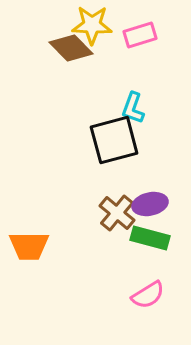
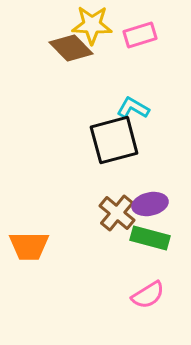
cyan L-shape: rotated 100 degrees clockwise
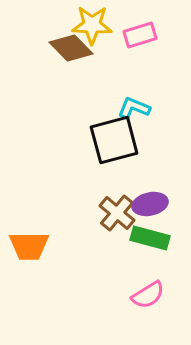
cyan L-shape: moved 1 px right; rotated 8 degrees counterclockwise
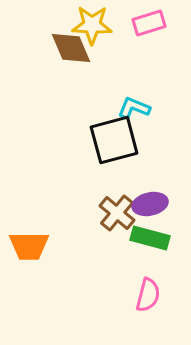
pink rectangle: moved 9 px right, 12 px up
brown diamond: rotated 21 degrees clockwise
pink semicircle: rotated 44 degrees counterclockwise
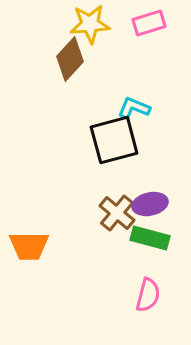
yellow star: moved 2 px left, 1 px up; rotated 6 degrees counterclockwise
brown diamond: moved 1 px left, 11 px down; rotated 66 degrees clockwise
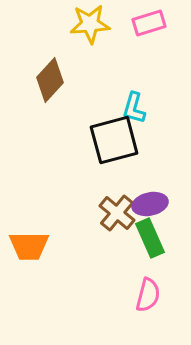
brown diamond: moved 20 px left, 21 px down
cyan L-shape: rotated 96 degrees counterclockwise
green rectangle: rotated 51 degrees clockwise
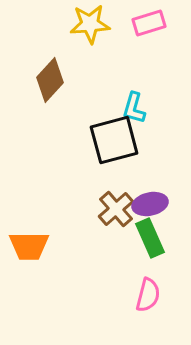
brown cross: moved 1 px left, 4 px up; rotated 9 degrees clockwise
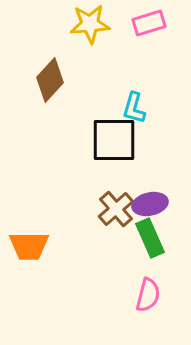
black square: rotated 15 degrees clockwise
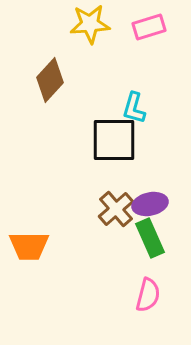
pink rectangle: moved 4 px down
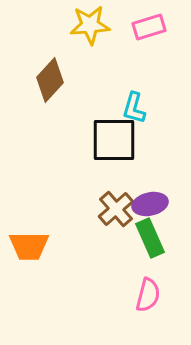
yellow star: moved 1 px down
